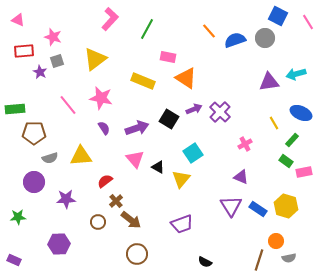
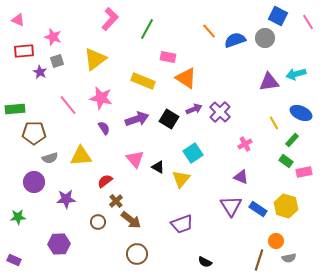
purple arrow at (137, 128): moved 9 px up
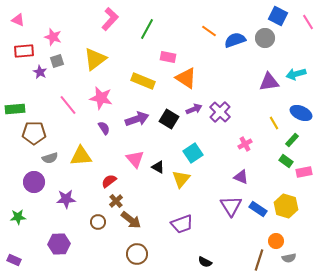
orange line at (209, 31): rotated 14 degrees counterclockwise
red semicircle at (105, 181): moved 4 px right
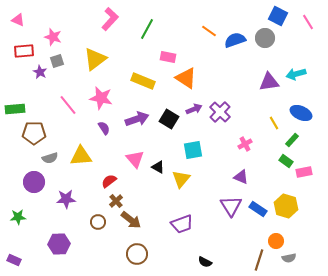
cyan square at (193, 153): moved 3 px up; rotated 24 degrees clockwise
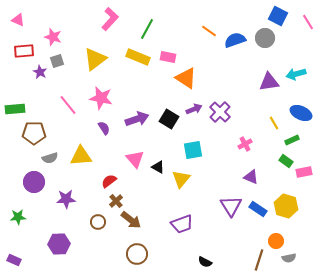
yellow rectangle at (143, 81): moved 5 px left, 24 px up
green rectangle at (292, 140): rotated 24 degrees clockwise
purple triangle at (241, 177): moved 10 px right
